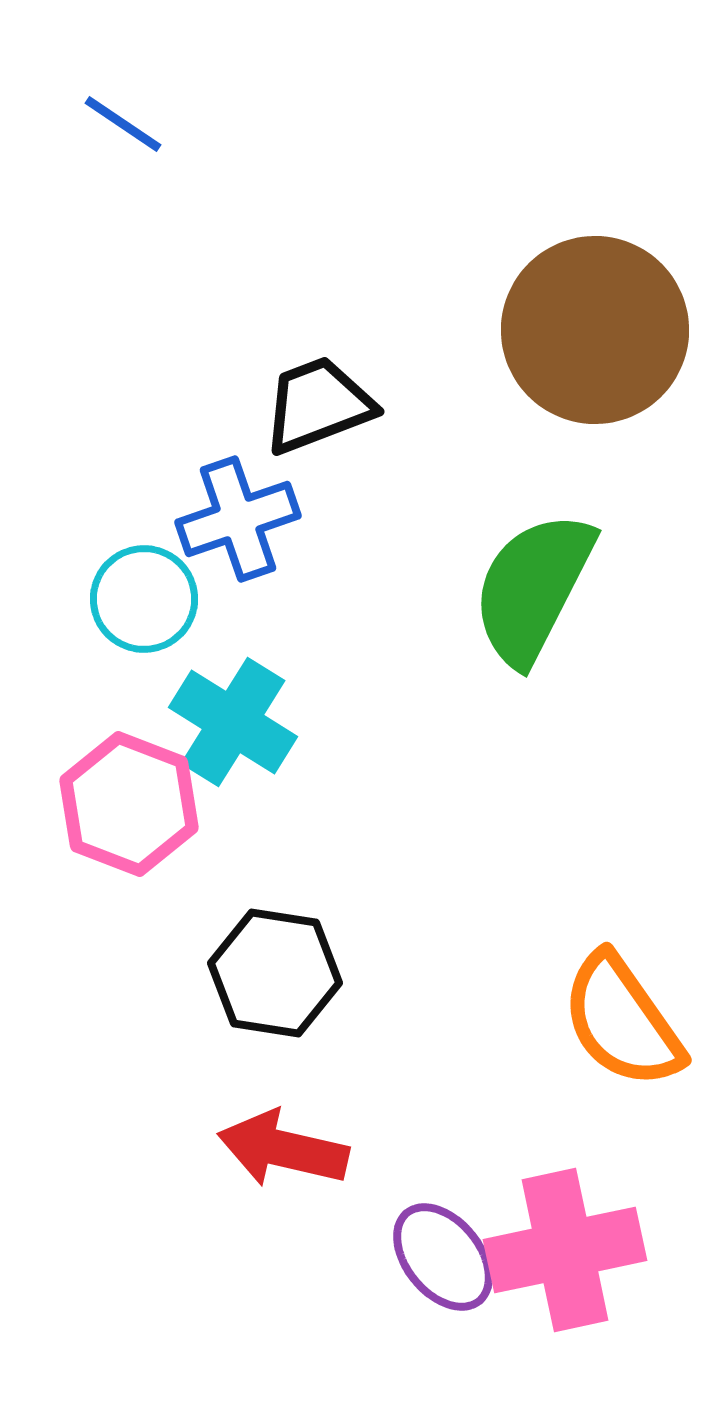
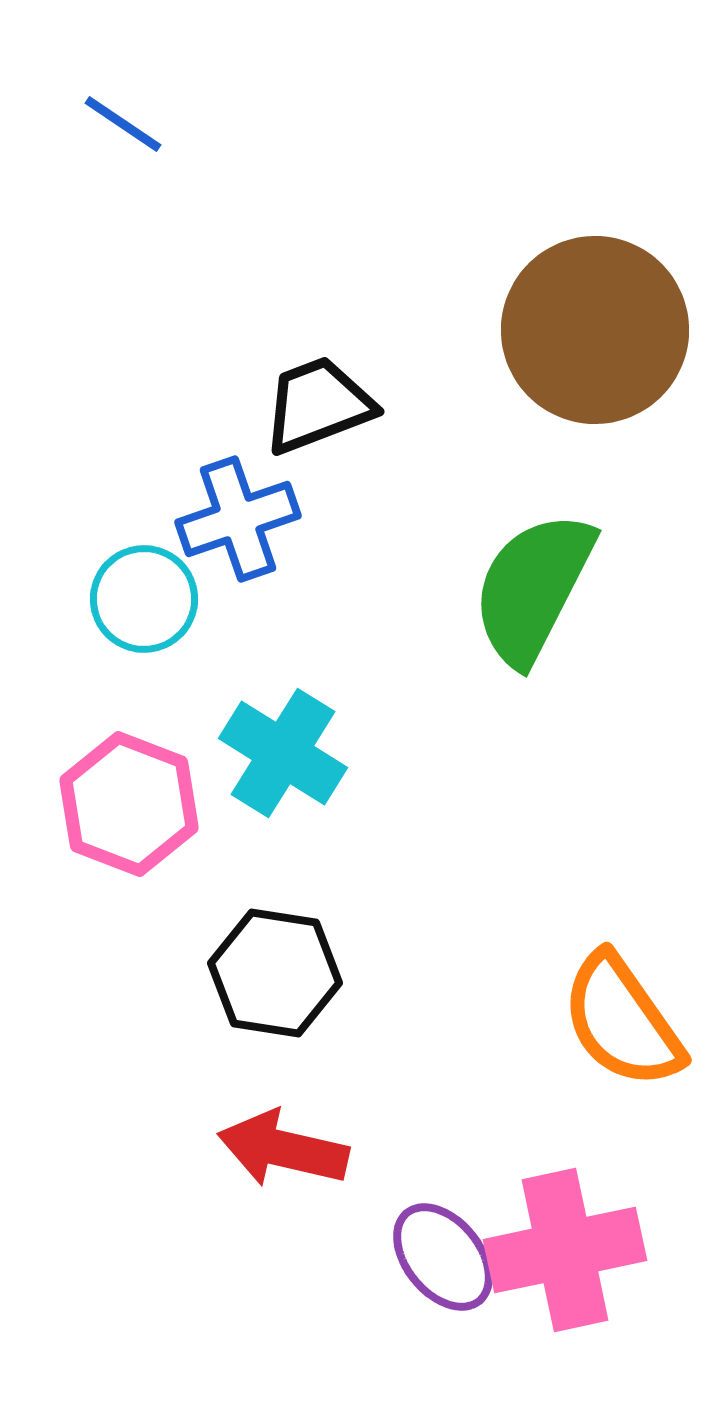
cyan cross: moved 50 px right, 31 px down
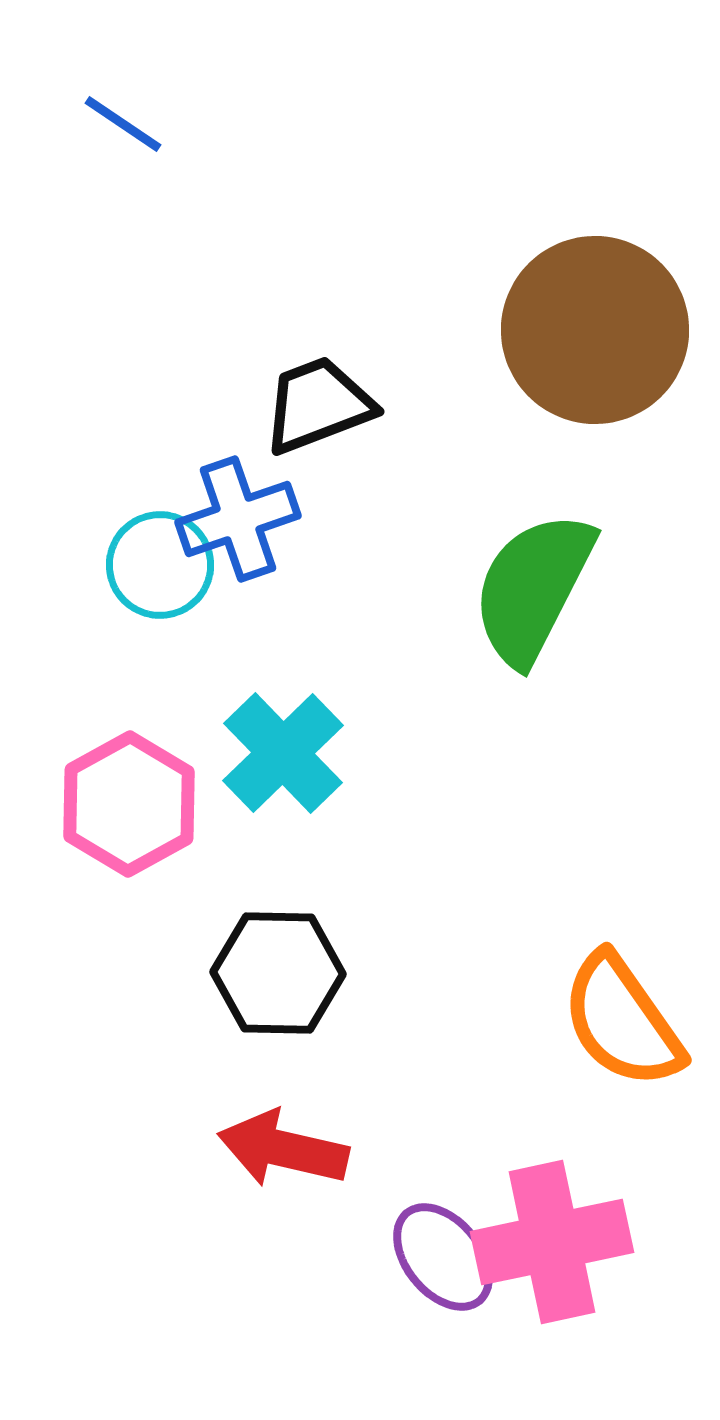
cyan circle: moved 16 px right, 34 px up
cyan cross: rotated 14 degrees clockwise
pink hexagon: rotated 10 degrees clockwise
black hexagon: moved 3 px right; rotated 8 degrees counterclockwise
pink cross: moved 13 px left, 8 px up
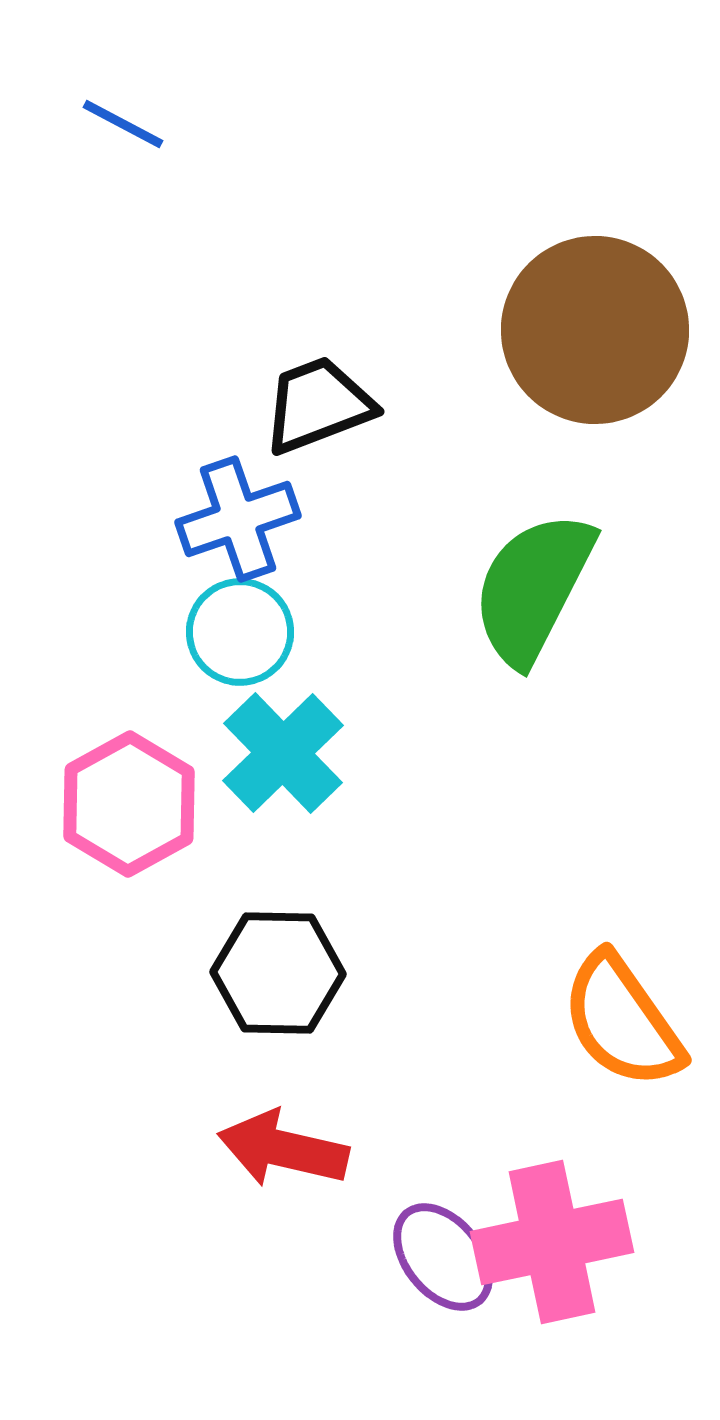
blue line: rotated 6 degrees counterclockwise
cyan circle: moved 80 px right, 67 px down
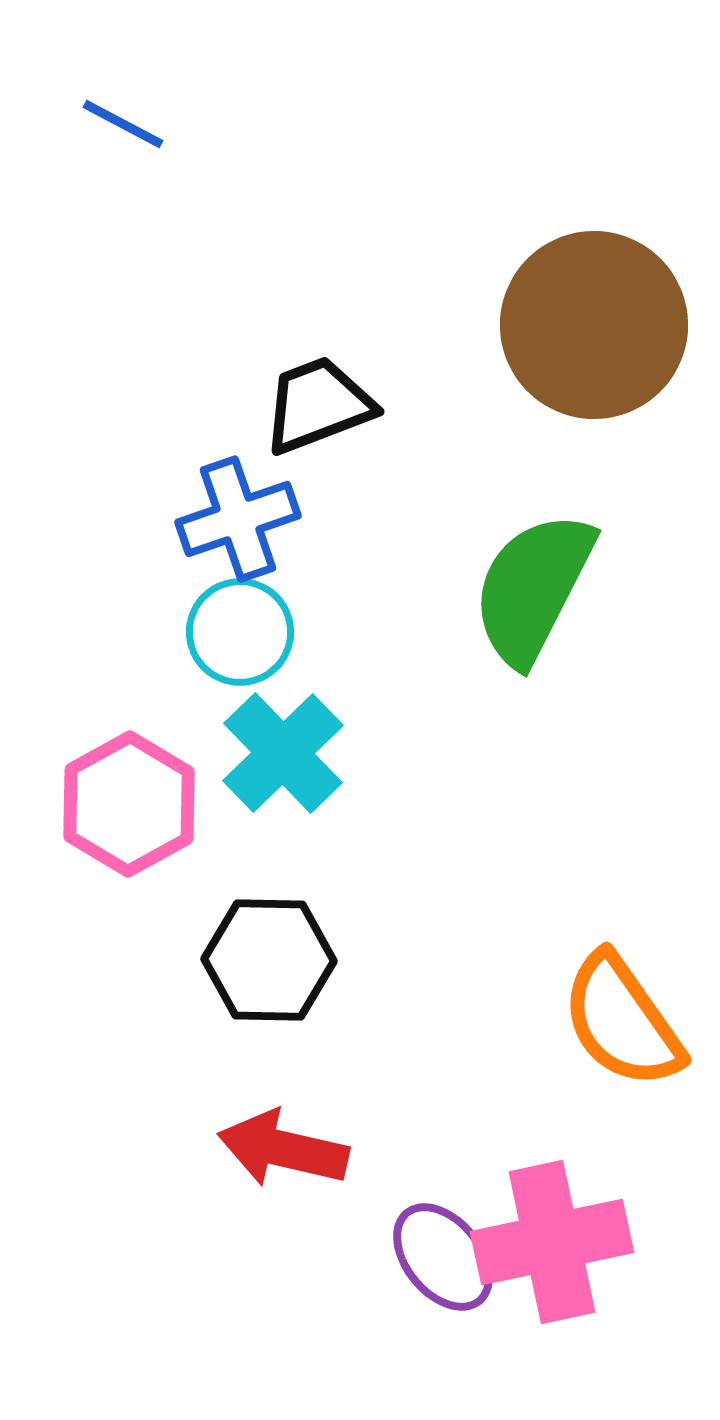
brown circle: moved 1 px left, 5 px up
black hexagon: moved 9 px left, 13 px up
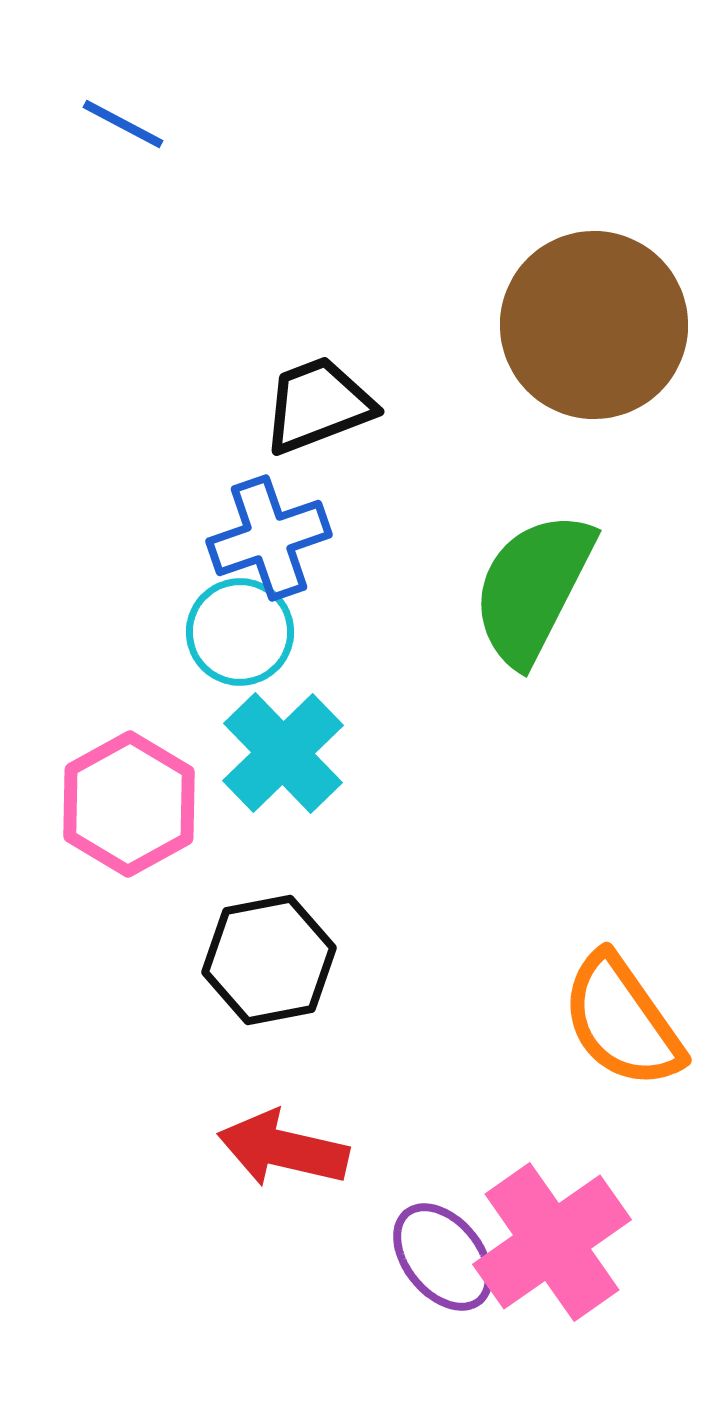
blue cross: moved 31 px right, 19 px down
black hexagon: rotated 12 degrees counterclockwise
pink cross: rotated 23 degrees counterclockwise
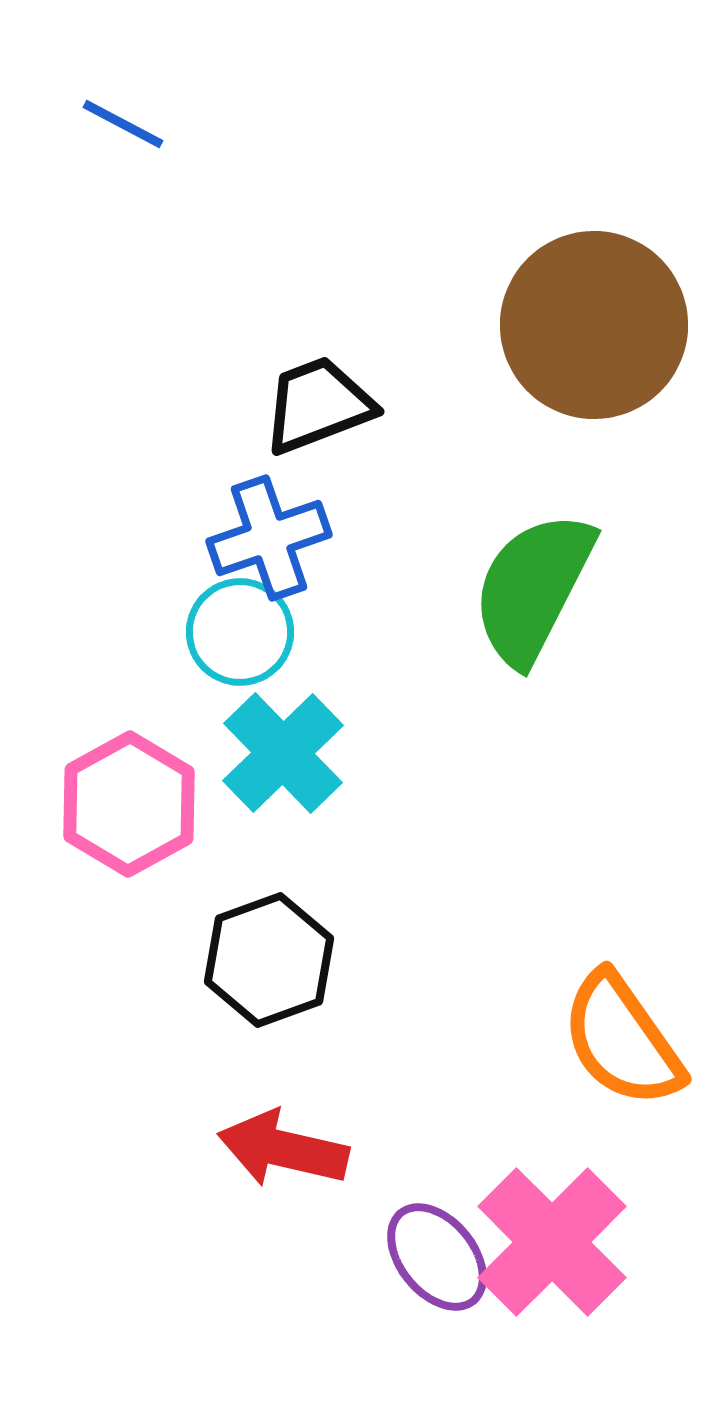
black hexagon: rotated 9 degrees counterclockwise
orange semicircle: moved 19 px down
pink cross: rotated 10 degrees counterclockwise
purple ellipse: moved 6 px left
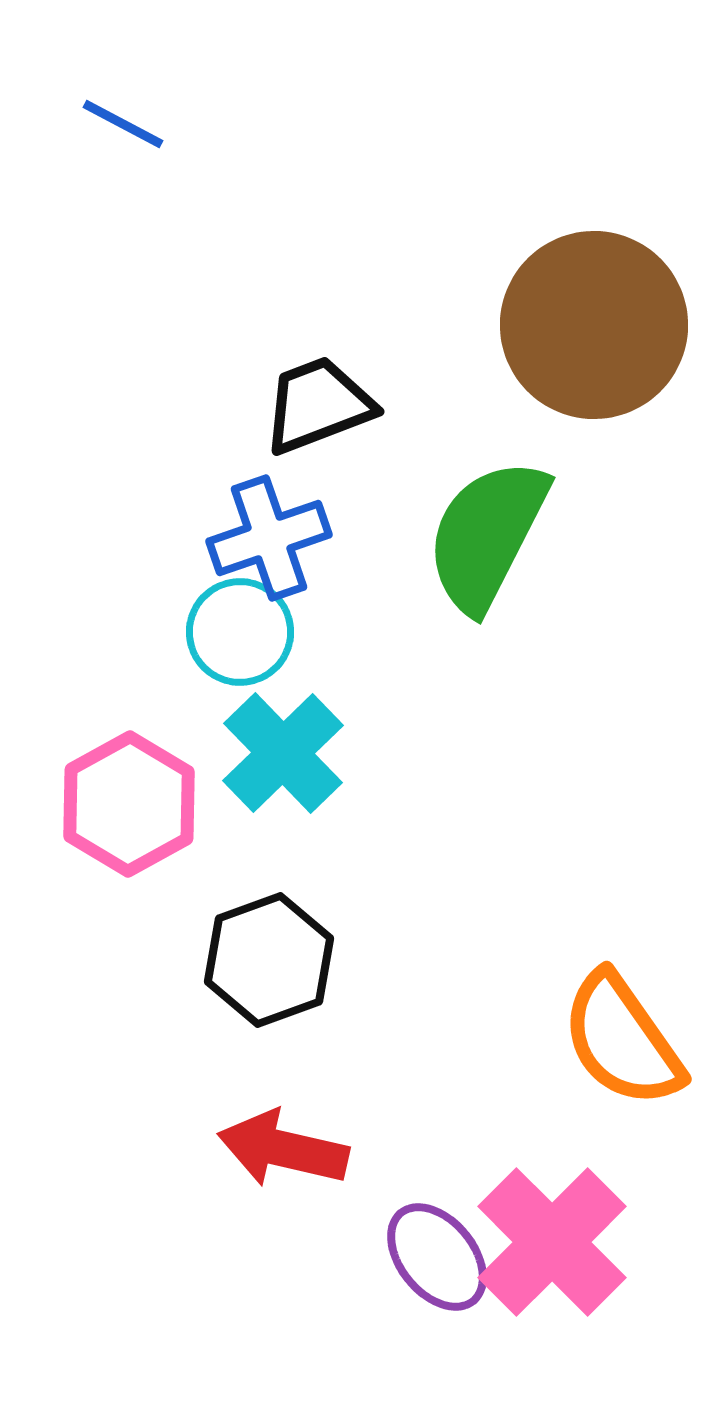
green semicircle: moved 46 px left, 53 px up
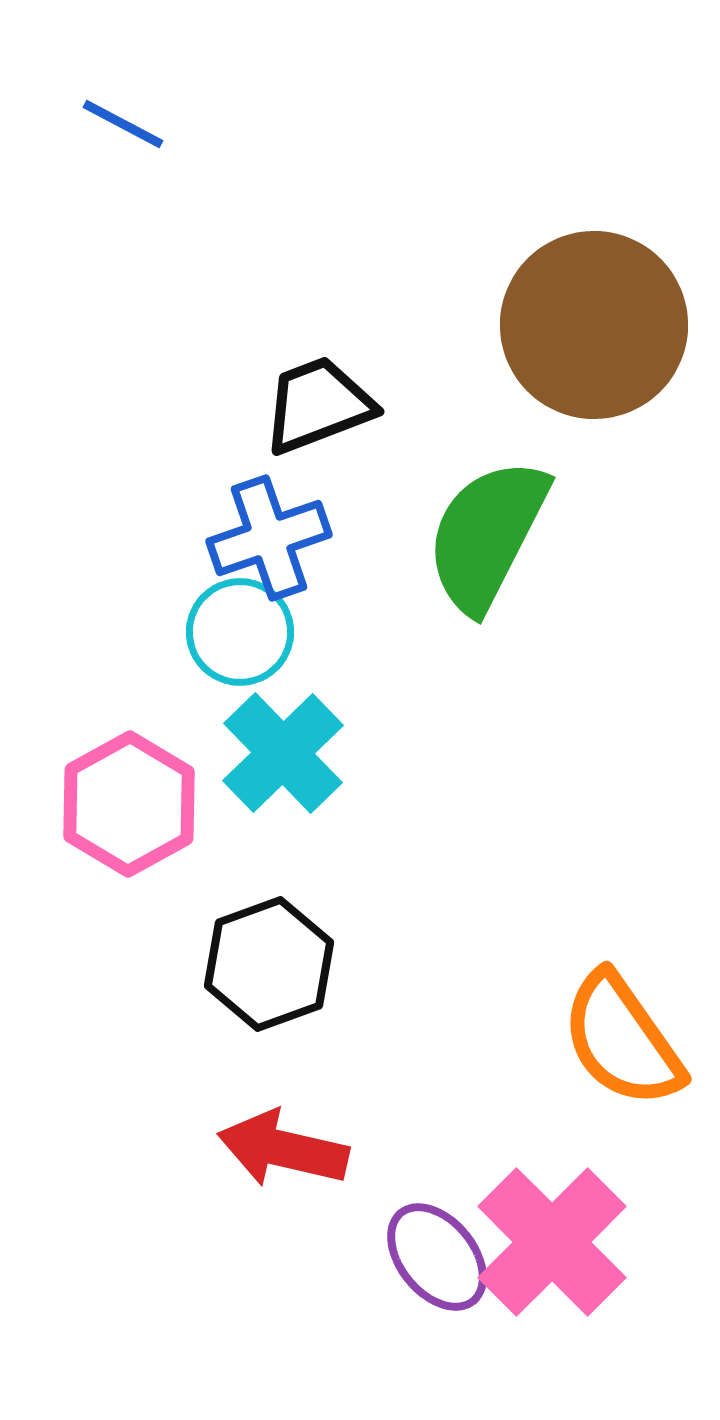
black hexagon: moved 4 px down
